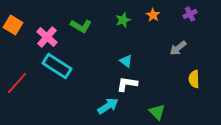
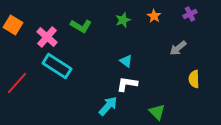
orange star: moved 1 px right, 1 px down
cyan arrow: rotated 15 degrees counterclockwise
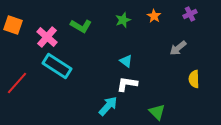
orange square: rotated 12 degrees counterclockwise
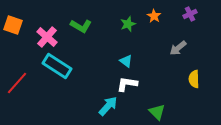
green star: moved 5 px right, 4 px down
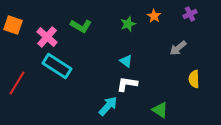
red line: rotated 10 degrees counterclockwise
green triangle: moved 3 px right, 2 px up; rotated 12 degrees counterclockwise
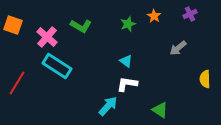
yellow semicircle: moved 11 px right
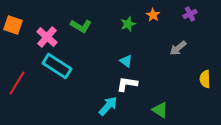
orange star: moved 1 px left, 1 px up
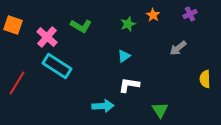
cyan triangle: moved 2 px left, 5 px up; rotated 48 degrees clockwise
white L-shape: moved 2 px right, 1 px down
cyan arrow: moved 5 px left; rotated 45 degrees clockwise
green triangle: rotated 24 degrees clockwise
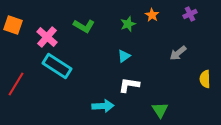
orange star: moved 1 px left
green L-shape: moved 3 px right
gray arrow: moved 5 px down
red line: moved 1 px left, 1 px down
